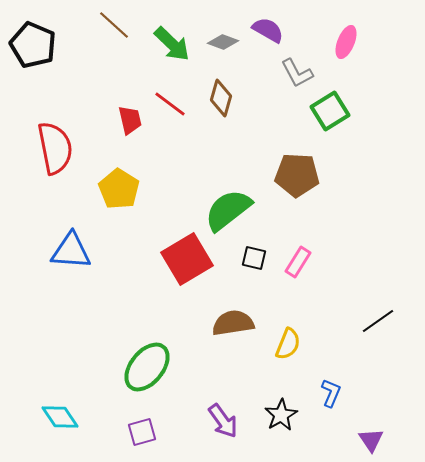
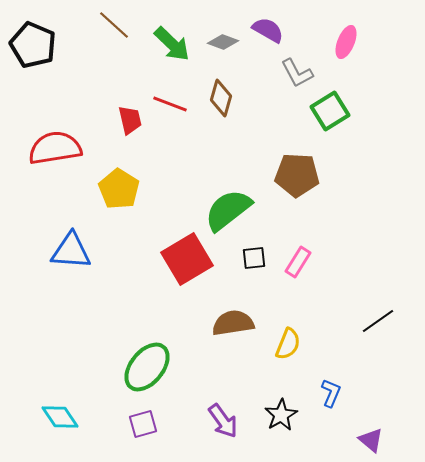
red line: rotated 16 degrees counterclockwise
red semicircle: rotated 88 degrees counterclockwise
black square: rotated 20 degrees counterclockwise
purple square: moved 1 px right, 8 px up
purple triangle: rotated 16 degrees counterclockwise
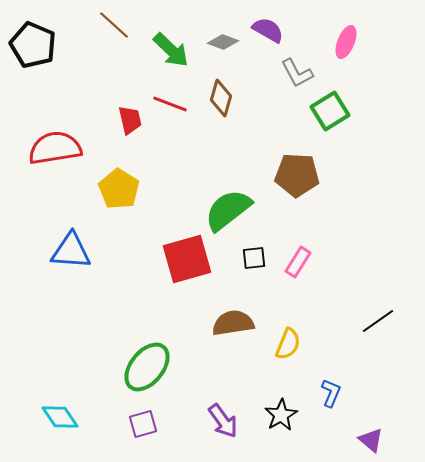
green arrow: moved 1 px left, 6 px down
red square: rotated 15 degrees clockwise
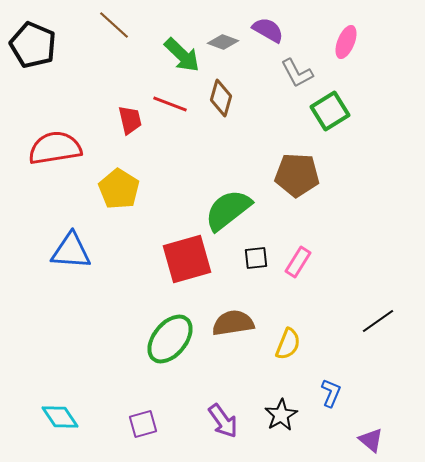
green arrow: moved 11 px right, 5 px down
black square: moved 2 px right
green ellipse: moved 23 px right, 28 px up
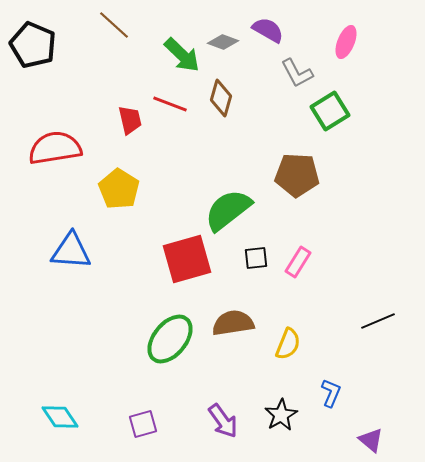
black line: rotated 12 degrees clockwise
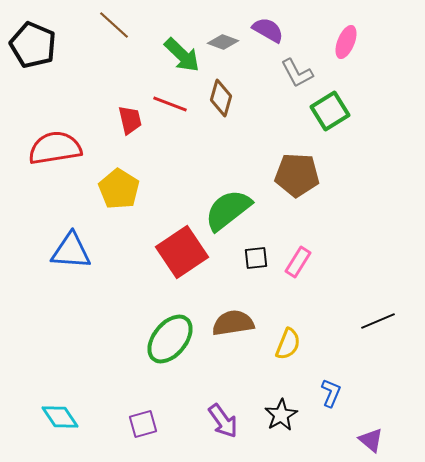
red square: moved 5 px left, 7 px up; rotated 18 degrees counterclockwise
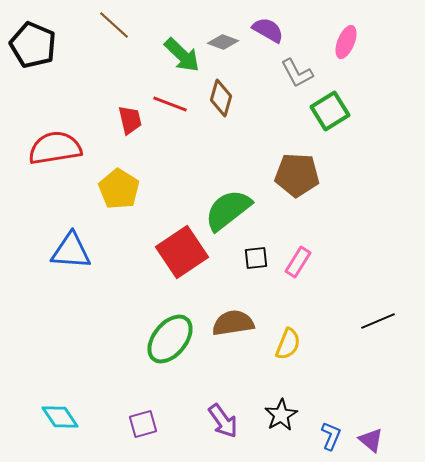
blue L-shape: moved 43 px down
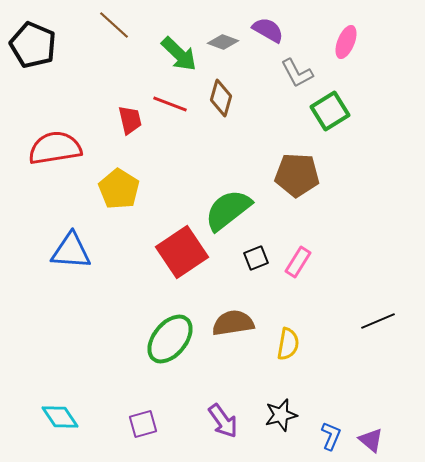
green arrow: moved 3 px left, 1 px up
black square: rotated 15 degrees counterclockwise
yellow semicircle: rotated 12 degrees counterclockwise
black star: rotated 16 degrees clockwise
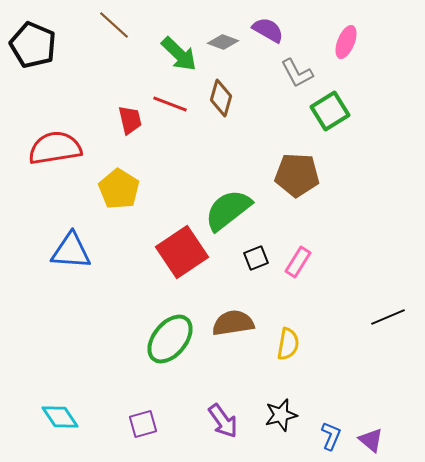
black line: moved 10 px right, 4 px up
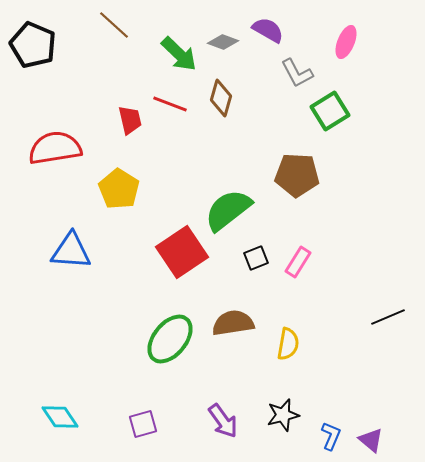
black star: moved 2 px right
